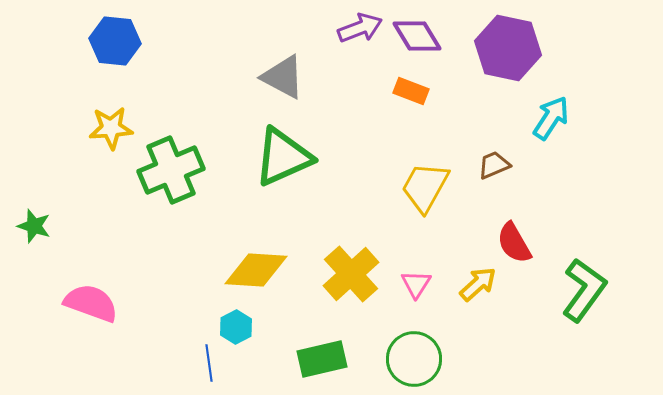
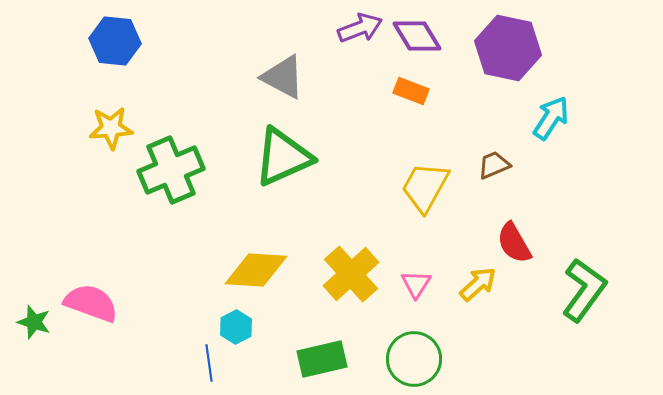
green star: moved 96 px down
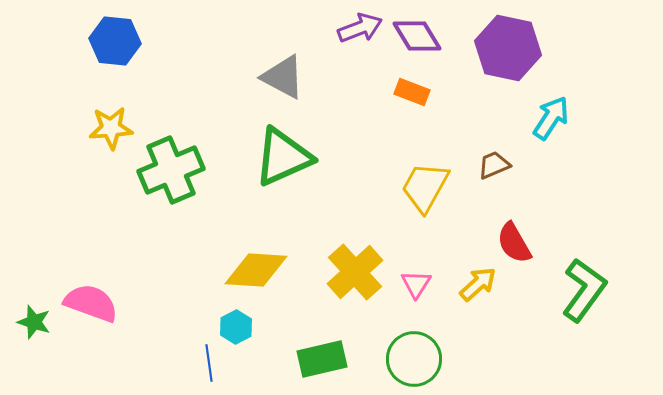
orange rectangle: moved 1 px right, 1 px down
yellow cross: moved 4 px right, 2 px up
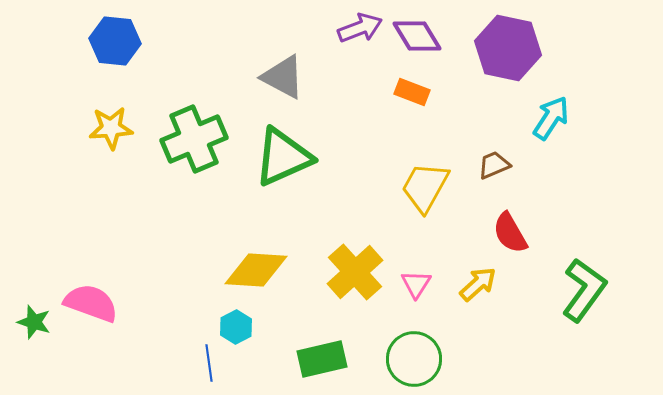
green cross: moved 23 px right, 31 px up
red semicircle: moved 4 px left, 10 px up
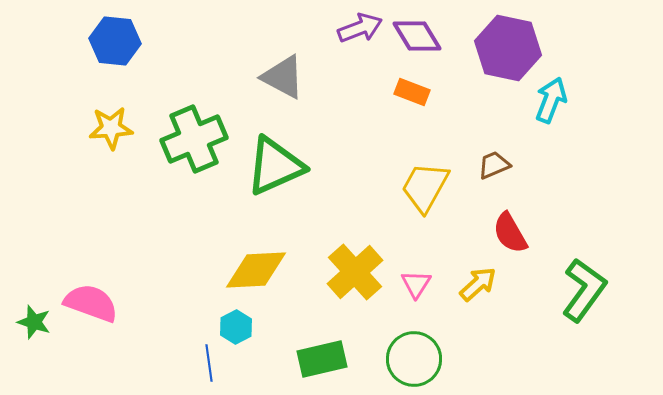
cyan arrow: moved 18 px up; rotated 12 degrees counterclockwise
green triangle: moved 8 px left, 9 px down
yellow diamond: rotated 6 degrees counterclockwise
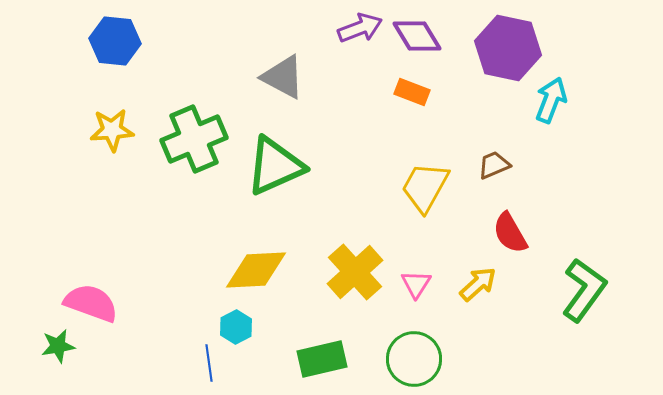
yellow star: moved 1 px right, 2 px down
green star: moved 24 px right, 24 px down; rotated 28 degrees counterclockwise
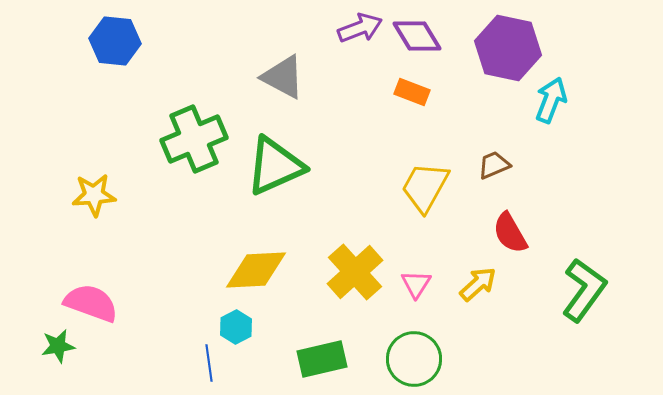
yellow star: moved 18 px left, 65 px down
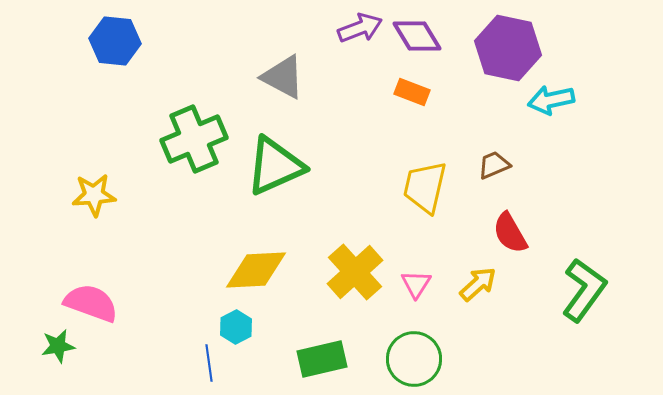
cyan arrow: rotated 123 degrees counterclockwise
yellow trapezoid: rotated 16 degrees counterclockwise
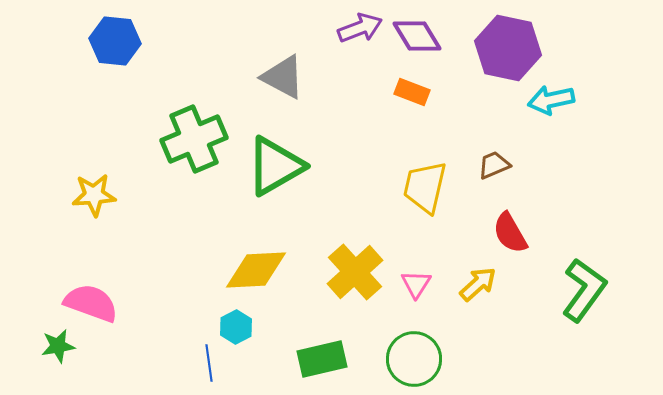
green triangle: rotated 6 degrees counterclockwise
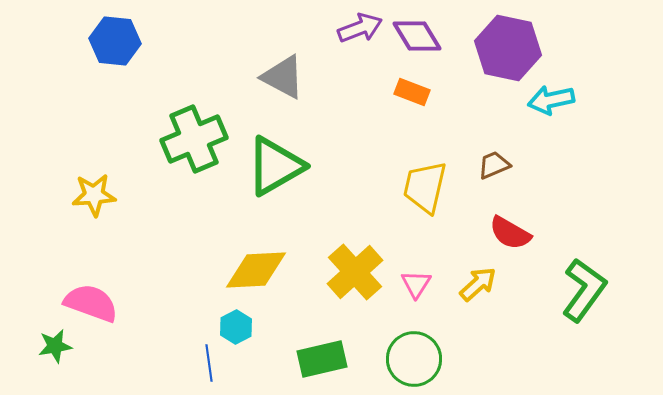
red semicircle: rotated 30 degrees counterclockwise
green star: moved 3 px left
